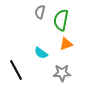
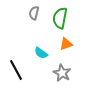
gray semicircle: moved 6 px left, 1 px down
green semicircle: moved 1 px left, 2 px up
gray star: rotated 30 degrees clockwise
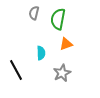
green semicircle: moved 2 px left, 1 px down
cyan semicircle: rotated 128 degrees counterclockwise
gray star: rotated 18 degrees clockwise
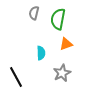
black line: moved 7 px down
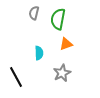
cyan semicircle: moved 2 px left
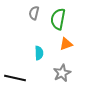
black line: moved 1 px left, 1 px down; rotated 50 degrees counterclockwise
